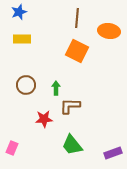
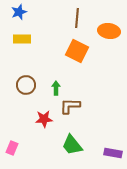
purple rectangle: rotated 30 degrees clockwise
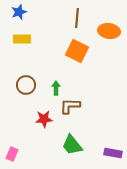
pink rectangle: moved 6 px down
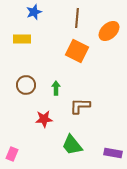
blue star: moved 15 px right
orange ellipse: rotated 50 degrees counterclockwise
brown L-shape: moved 10 px right
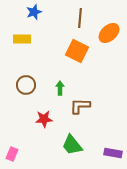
brown line: moved 3 px right
orange ellipse: moved 2 px down
green arrow: moved 4 px right
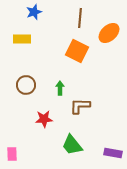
pink rectangle: rotated 24 degrees counterclockwise
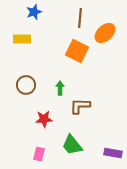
orange ellipse: moved 4 px left
pink rectangle: moved 27 px right; rotated 16 degrees clockwise
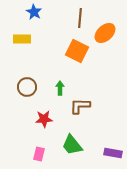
blue star: rotated 21 degrees counterclockwise
brown circle: moved 1 px right, 2 px down
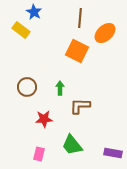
yellow rectangle: moved 1 px left, 9 px up; rotated 36 degrees clockwise
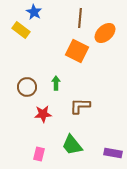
green arrow: moved 4 px left, 5 px up
red star: moved 1 px left, 5 px up
